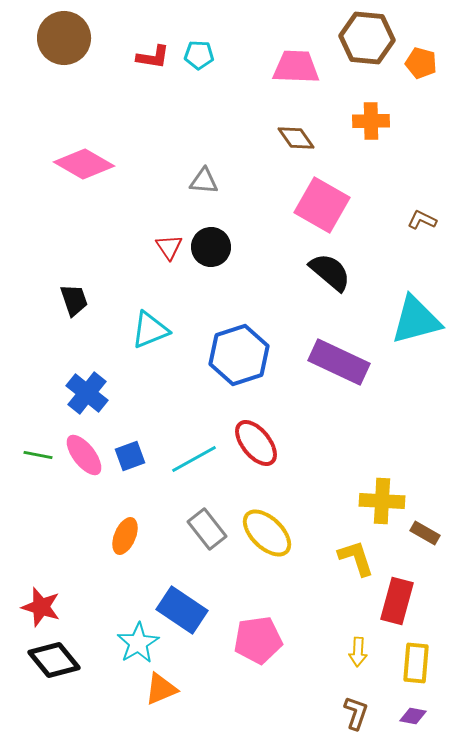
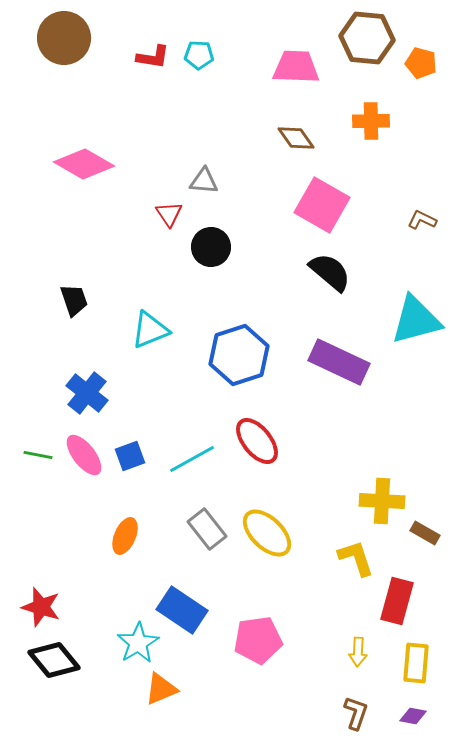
red triangle at (169, 247): moved 33 px up
red ellipse at (256, 443): moved 1 px right, 2 px up
cyan line at (194, 459): moved 2 px left
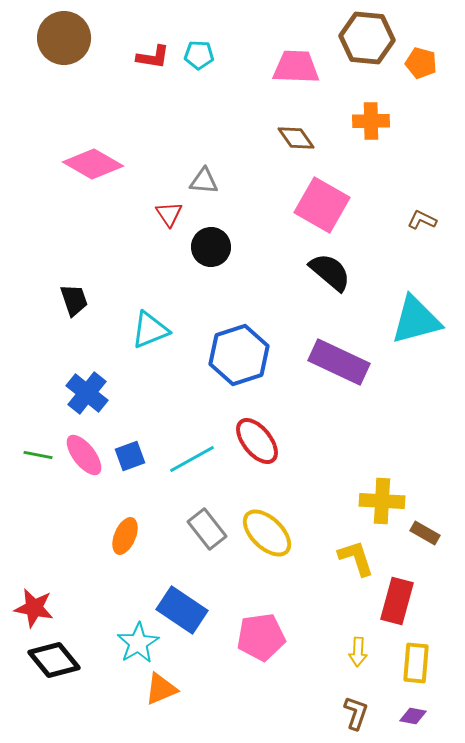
pink diamond at (84, 164): moved 9 px right
red star at (41, 607): moved 7 px left, 1 px down; rotated 6 degrees counterclockwise
pink pentagon at (258, 640): moved 3 px right, 3 px up
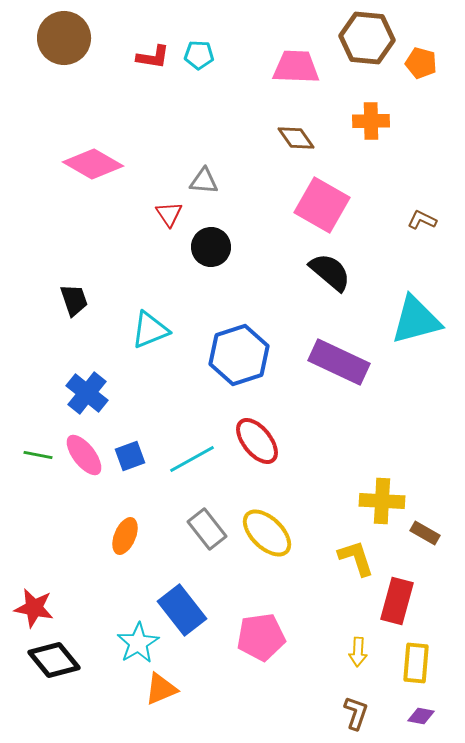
blue rectangle at (182, 610): rotated 18 degrees clockwise
purple diamond at (413, 716): moved 8 px right
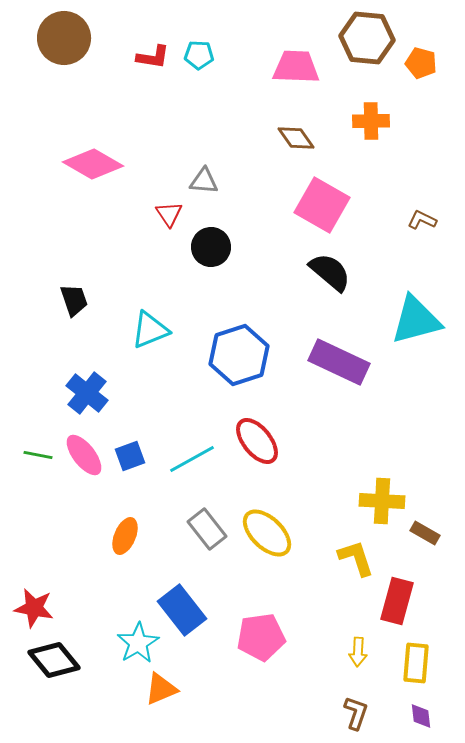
purple diamond at (421, 716): rotated 72 degrees clockwise
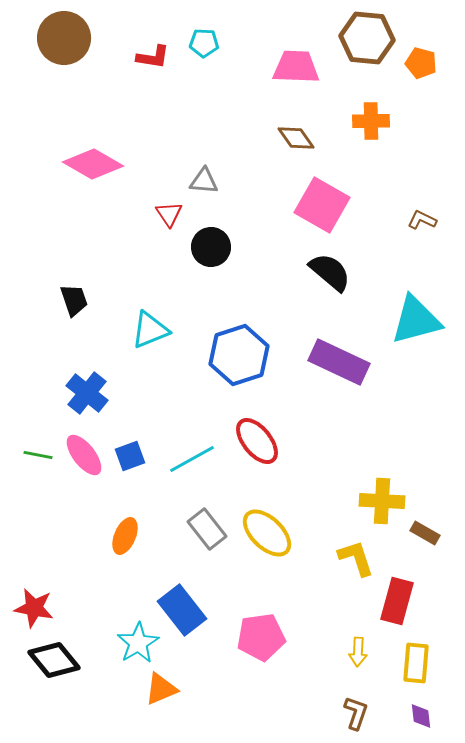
cyan pentagon at (199, 55): moved 5 px right, 12 px up
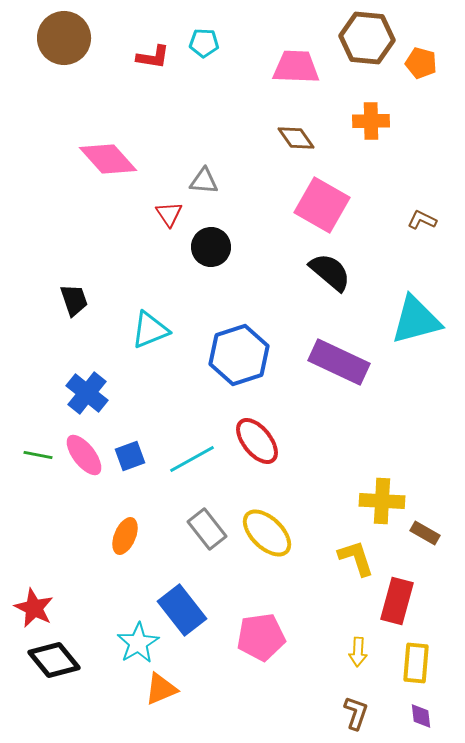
pink diamond at (93, 164): moved 15 px right, 5 px up; rotated 18 degrees clockwise
red star at (34, 608): rotated 15 degrees clockwise
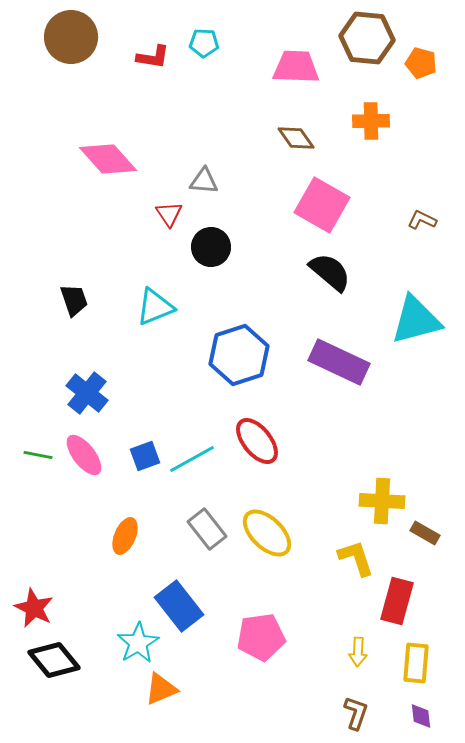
brown circle at (64, 38): moved 7 px right, 1 px up
cyan triangle at (150, 330): moved 5 px right, 23 px up
blue square at (130, 456): moved 15 px right
blue rectangle at (182, 610): moved 3 px left, 4 px up
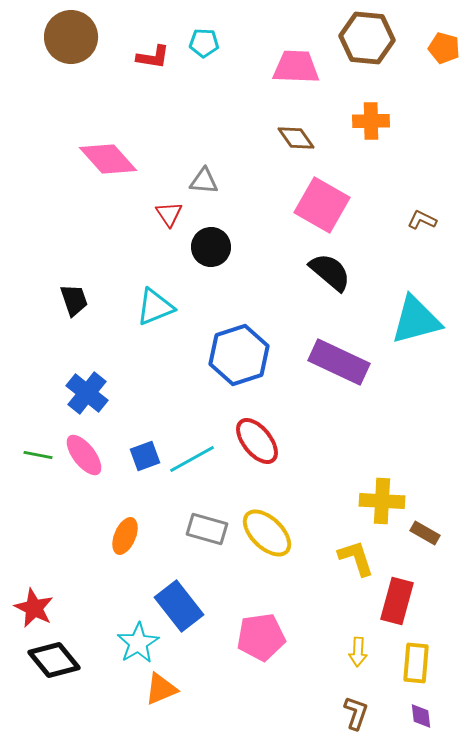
orange pentagon at (421, 63): moved 23 px right, 15 px up
gray rectangle at (207, 529): rotated 36 degrees counterclockwise
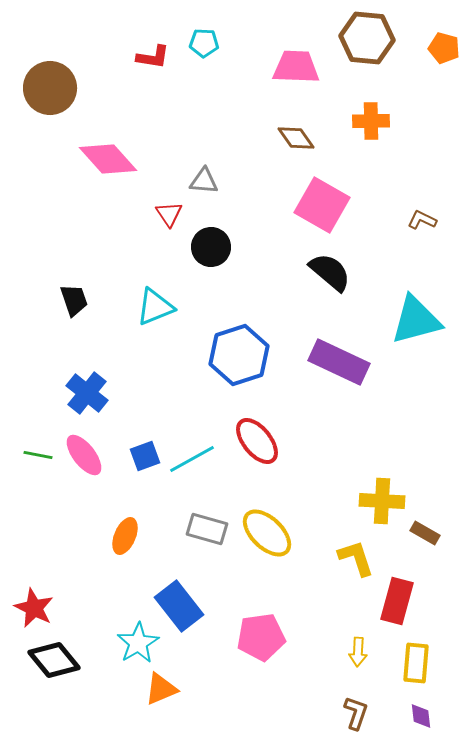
brown circle at (71, 37): moved 21 px left, 51 px down
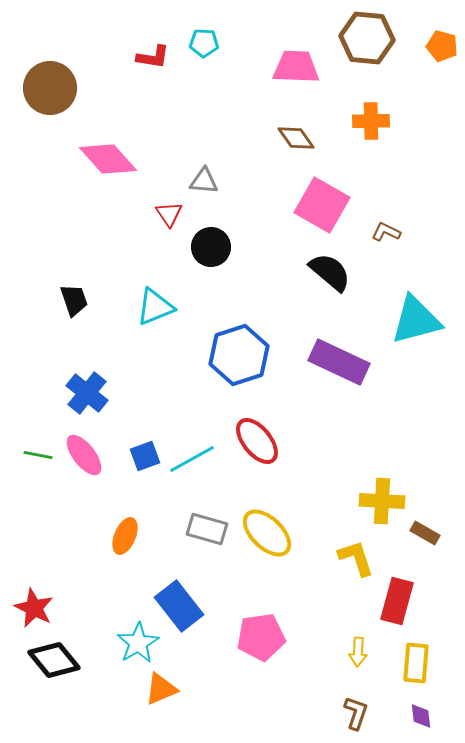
orange pentagon at (444, 48): moved 2 px left, 2 px up
brown L-shape at (422, 220): moved 36 px left, 12 px down
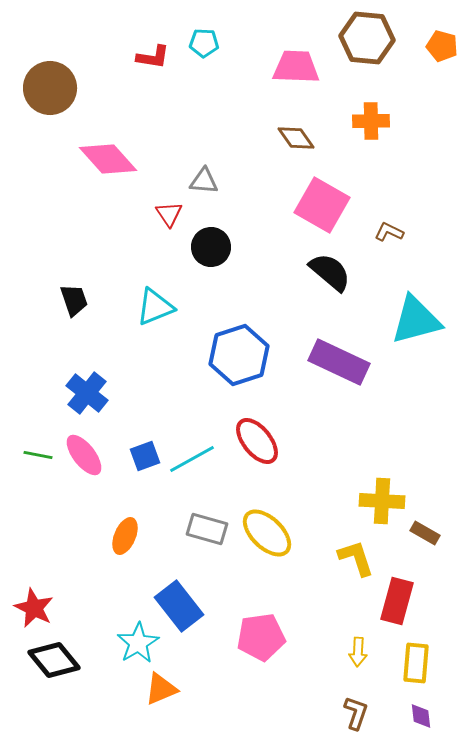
brown L-shape at (386, 232): moved 3 px right
